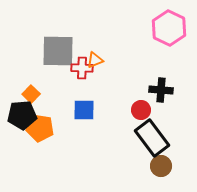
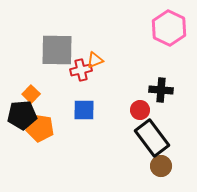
gray square: moved 1 px left, 1 px up
red cross: moved 1 px left, 2 px down; rotated 15 degrees counterclockwise
red circle: moved 1 px left
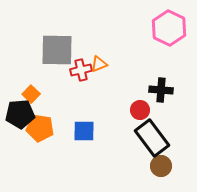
orange triangle: moved 4 px right, 4 px down
blue square: moved 21 px down
black pentagon: moved 2 px left, 1 px up
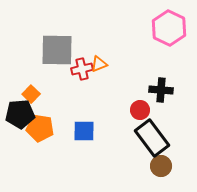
red cross: moved 1 px right, 1 px up
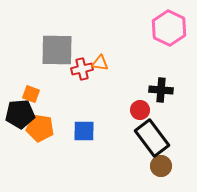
orange triangle: moved 1 px right, 1 px up; rotated 30 degrees clockwise
orange square: rotated 24 degrees counterclockwise
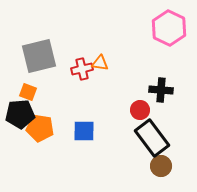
gray square: moved 18 px left, 6 px down; rotated 15 degrees counterclockwise
orange square: moved 3 px left, 2 px up
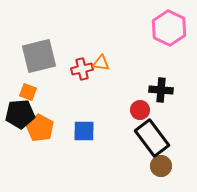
orange triangle: moved 1 px right
orange pentagon: rotated 20 degrees clockwise
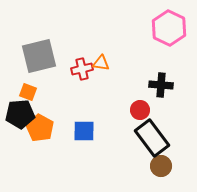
black cross: moved 5 px up
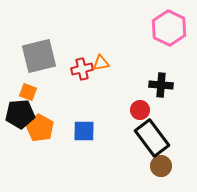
orange triangle: rotated 18 degrees counterclockwise
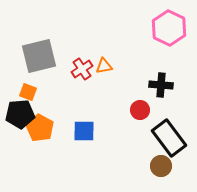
orange triangle: moved 3 px right, 3 px down
red cross: rotated 20 degrees counterclockwise
black rectangle: moved 17 px right
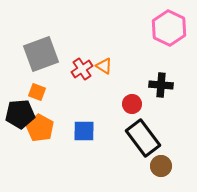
gray square: moved 2 px right, 2 px up; rotated 6 degrees counterclockwise
orange triangle: rotated 42 degrees clockwise
orange square: moved 9 px right
red circle: moved 8 px left, 6 px up
black rectangle: moved 26 px left
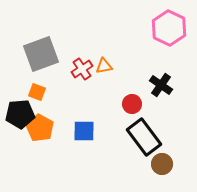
orange triangle: rotated 42 degrees counterclockwise
black cross: rotated 30 degrees clockwise
black rectangle: moved 1 px right, 1 px up
brown circle: moved 1 px right, 2 px up
